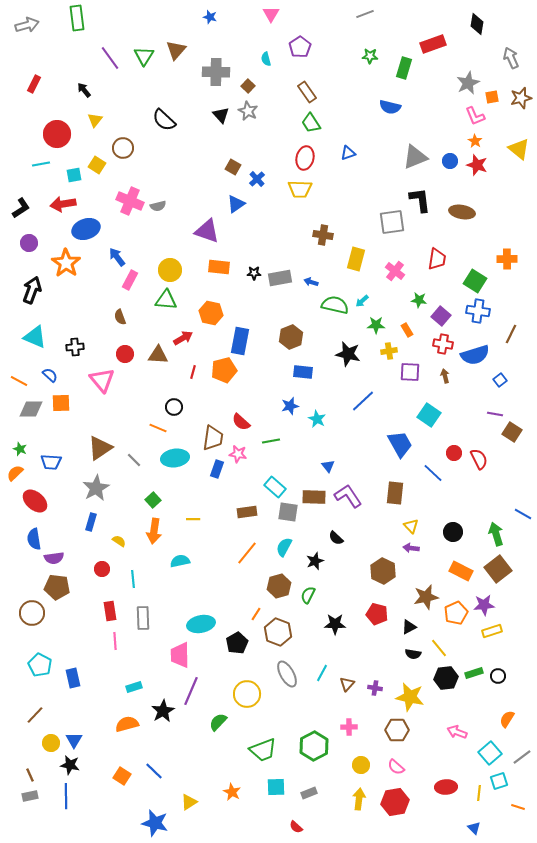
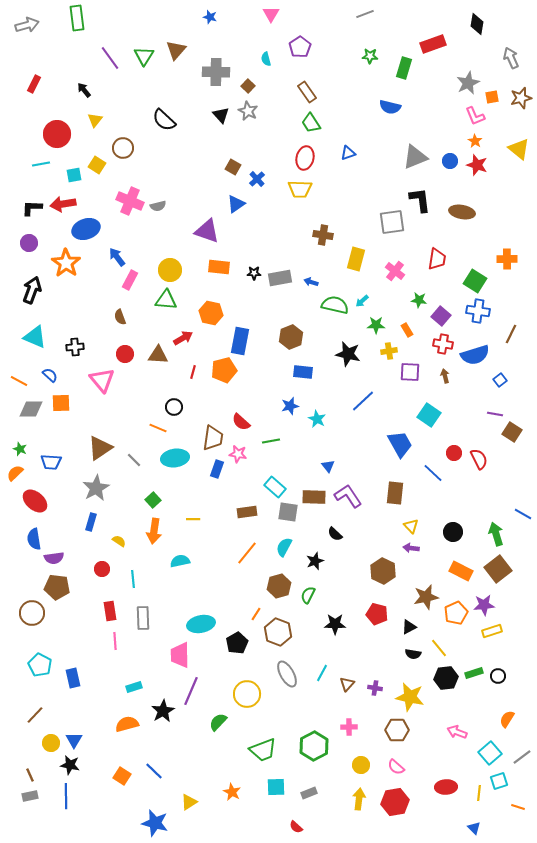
black L-shape at (21, 208): moved 11 px right; rotated 145 degrees counterclockwise
black semicircle at (336, 538): moved 1 px left, 4 px up
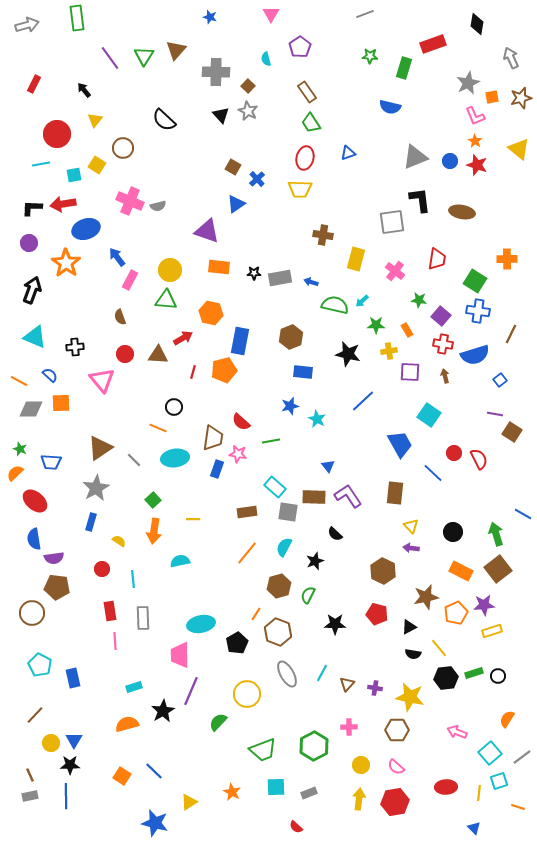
black star at (70, 765): rotated 12 degrees counterclockwise
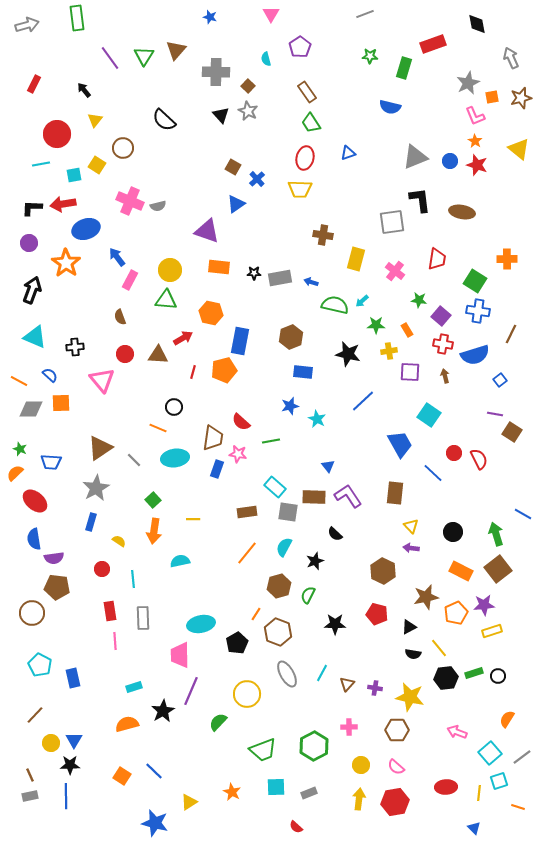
black diamond at (477, 24): rotated 20 degrees counterclockwise
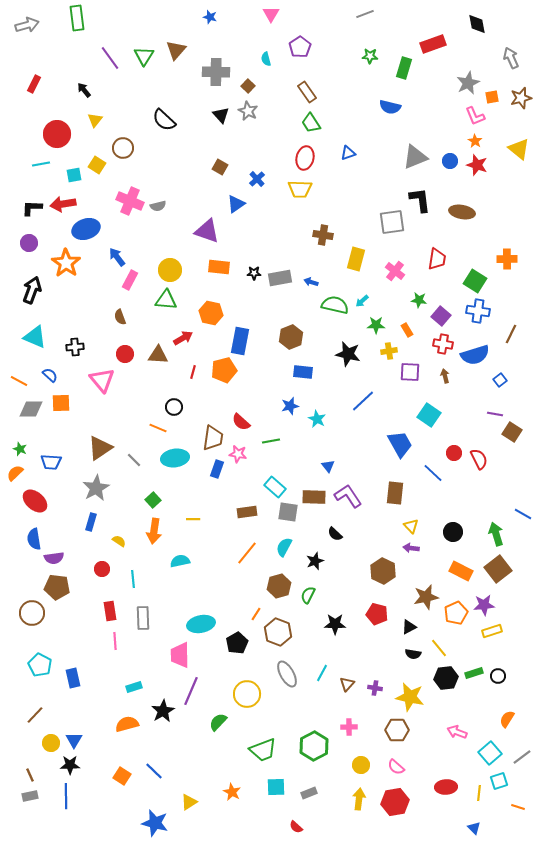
brown square at (233, 167): moved 13 px left
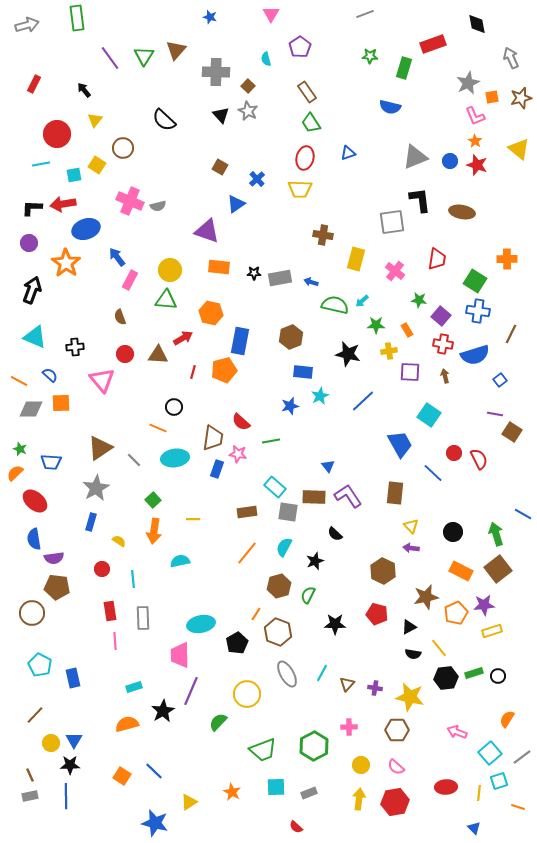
cyan star at (317, 419): moved 3 px right, 23 px up; rotated 18 degrees clockwise
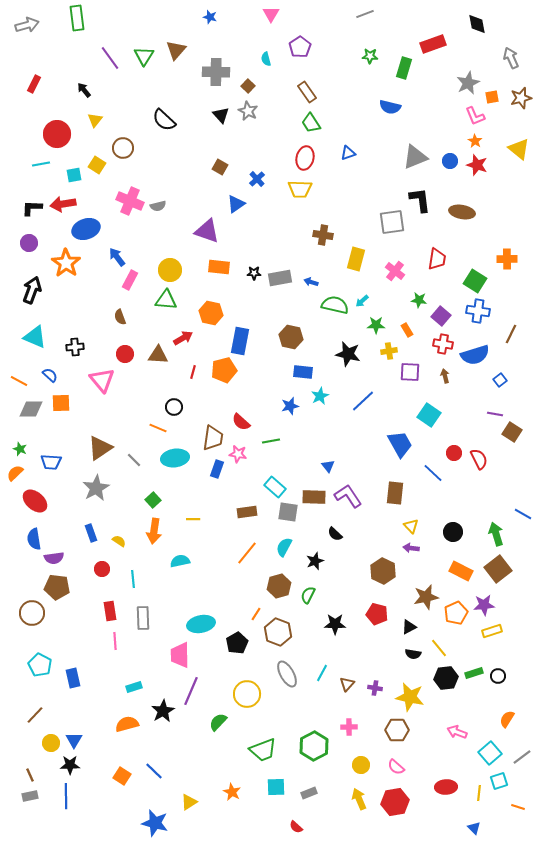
brown hexagon at (291, 337): rotated 25 degrees counterclockwise
blue rectangle at (91, 522): moved 11 px down; rotated 36 degrees counterclockwise
yellow arrow at (359, 799): rotated 30 degrees counterclockwise
